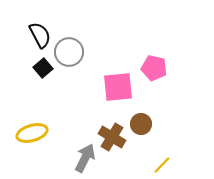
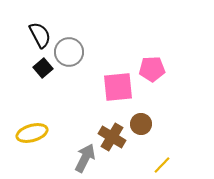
pink pentagon: moved 2 px left, 1 px down; rotated 15 degrees counterclockwise
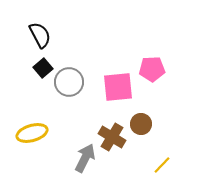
gray circle: moved 30 px down
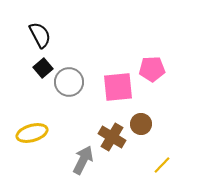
gray arrow: moved 2 px left, 2 px down
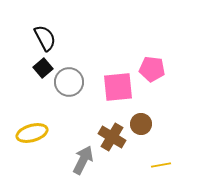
black semicircle: moved 5 px right, 3 px down
pink pentagon: rotated 10 degrees clockwise
yellow line: moved 1 px left; rotated 36 degrees clockwise
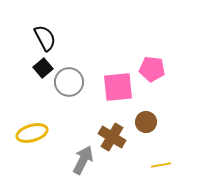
brown circle: moved 5 px right, 2 px up
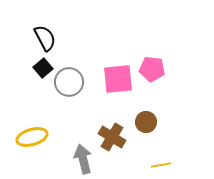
pink square: moved 8 px up
yellow ellipse: moved 4 px down
gray arrow: moved 1 px up; rotated 40 degrees counterclockwise
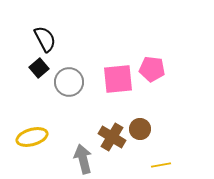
black semicircle: moved 1 px down
black square: moved 4 px left
brown circle: moved 6 px left, 7 px down
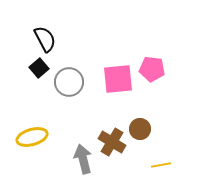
brown cross: moved 5 px down
